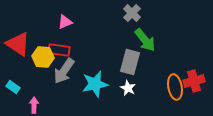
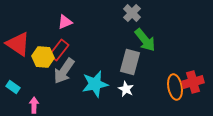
red rectangle: rotated 60 degrees counterclockwise
red cross: moved 1 px left, 1 px down
white star: moved 2 px left, 1 px down
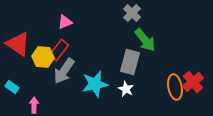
red cross: rotated 25 degrees counterclockwise
cyan rectangle: moved 1 px left
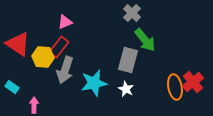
red rectangle: moved 3 px up
gray rectangle: moved 2 px left, 2 px up
gray arrow: moved 1 px right, 1 px up; rotated 16 degrees counterclockwise
cyan star: moved 1 px left, 1 px up
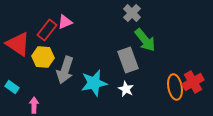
red rectangle: moved 12 px left, 17 px up
gray rectangle: rotated 35 degrees counterclockwise
red cross: rotated 10 degrees clockwise
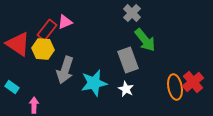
yellow hexagon: moved 8 px up
red cross: rotated 10 degrees counterclockwise
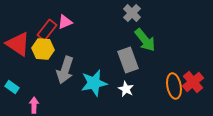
orange ellipse: moved 1 px left, 1 px up
